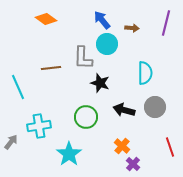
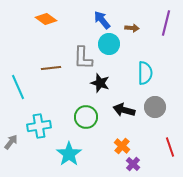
cyan circle: moved 2 px right
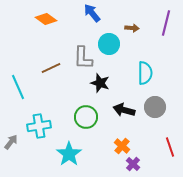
blue arrow: moved 10 px left, 7 px up
brown line: rotated 18 degrees counterclockwise
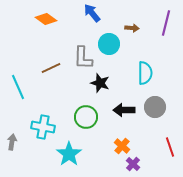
black arrow: rotated 15 degrees counterclockwise
cyan cross: moved 4 px right, 1 px down; rotated 20 degrees clockwise
gray arrow: moved 1 px right; rotated 28 degrees counterclockwise
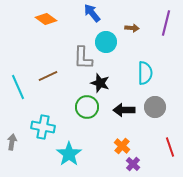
cyan circle: moved 3 px left, 2 px up
brown line: moved 3 px left, 8 px down
green circle: moved 1 px right, 10 px up
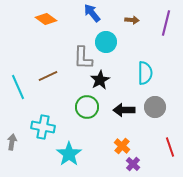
brown arrow: moved 8 px up
black star: moved 3 px up; rotated 24 degrees clockwise
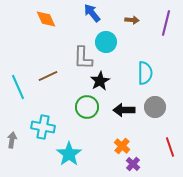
orange diamond: rotated 30 degrees clockwise
black star: moved 1 px down
gray arrow: moved 2 px up
